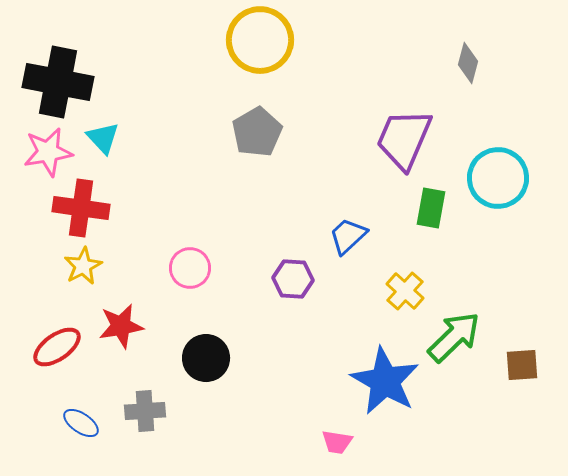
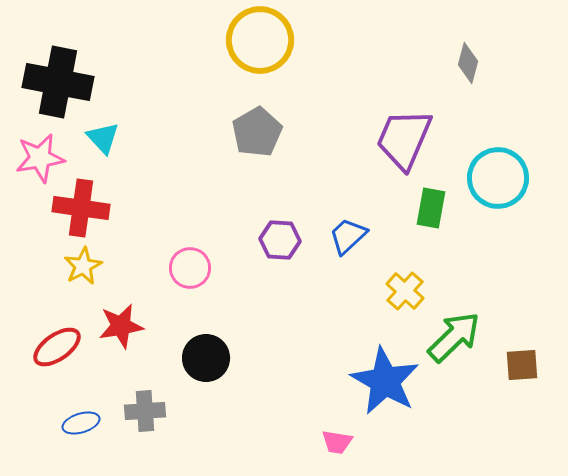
pink star: moved 8 px left, 6 px down
purple hexagon: moved 13 px left, 39 px up
blue ellipse: rotated 51 degrees counterclockwise
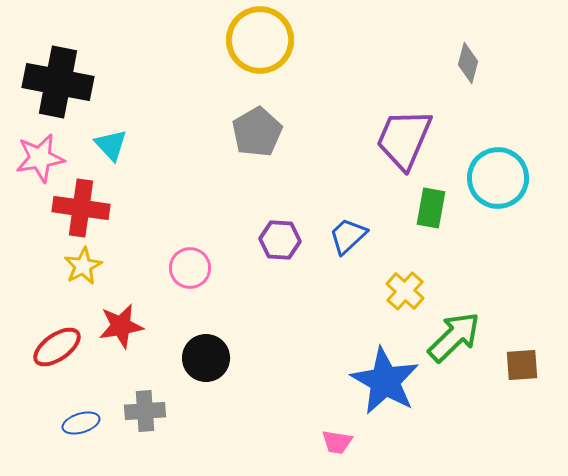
cyan triangle: moved 8 px right, 7 px down
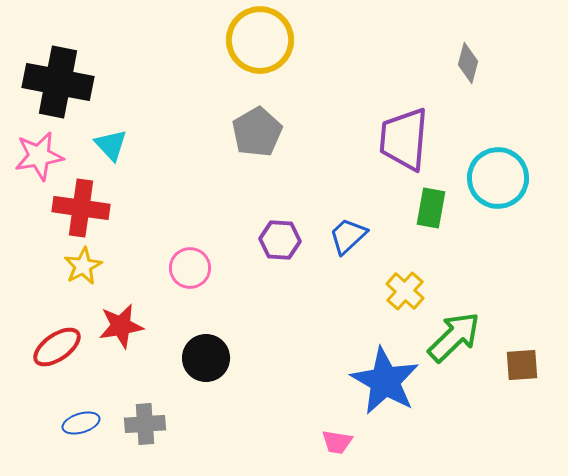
purple trapezoid: rotated 18 degrees counterclockwise
pink star: moved 1 px left, 2 px up
gray cross: moved 13 px down
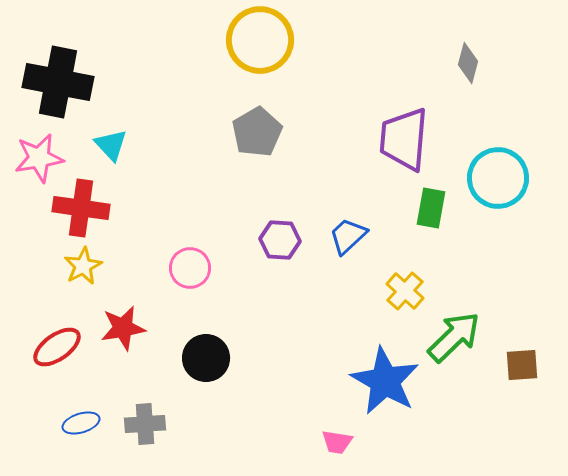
pink star: moved 2 px down
red star: moved 2 px right, 2 px down
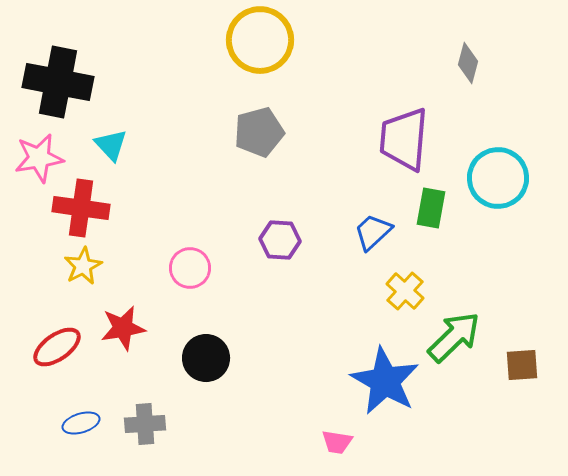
gray pentagon: moved 2 px right; rotated 15 degrees clockwise
blue trapezoid: moved 25 px right, 4 px up
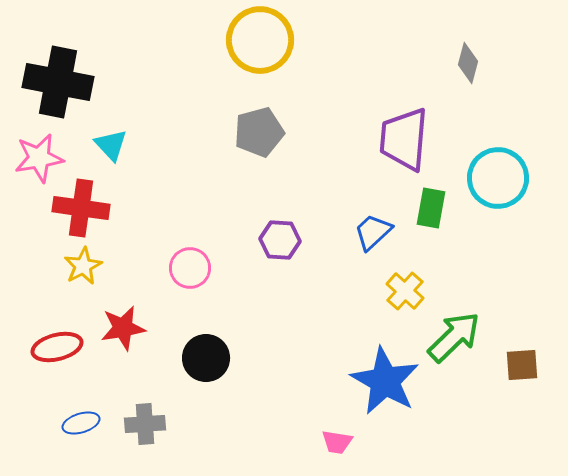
red ellipse: rotated 21 degrees clockwise
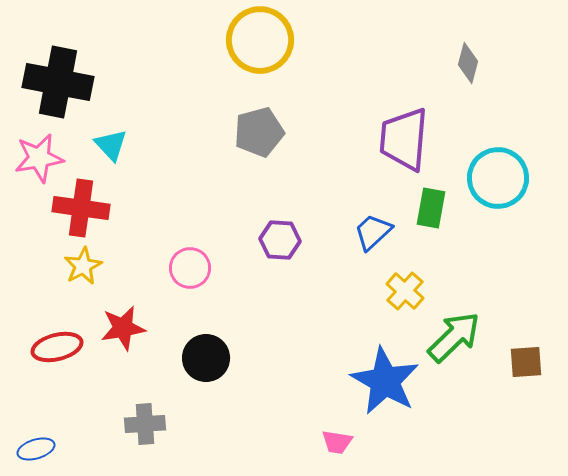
brown square: moved 4 px right, 3 px up
blue ellipse: moved 45 px left, 26 px down
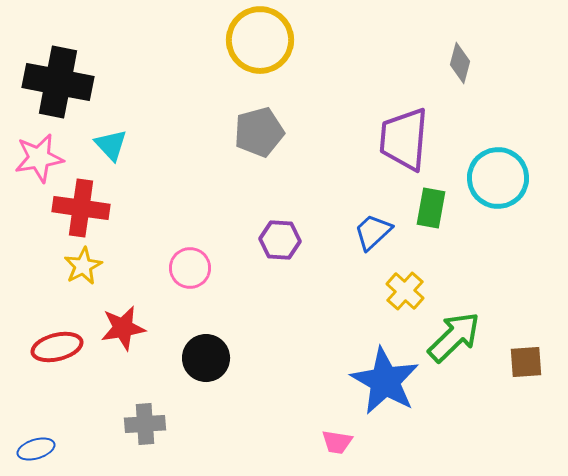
gray diamond: moved 8 px left
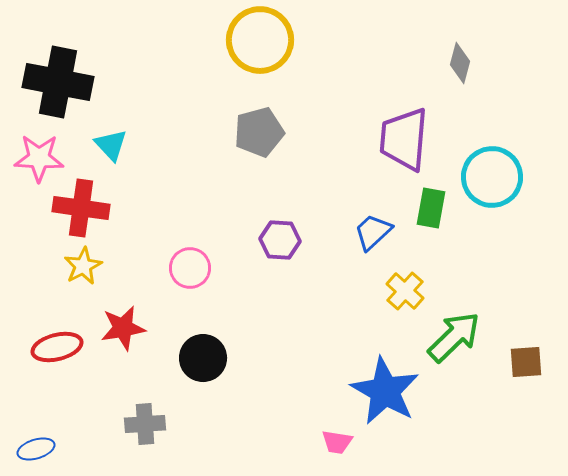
pink star: rotated 12 degrees clockwise
cyan circle: moved 6 px left, 1 px up
black circle: moved 3 px left
blue star: moved 10 px down
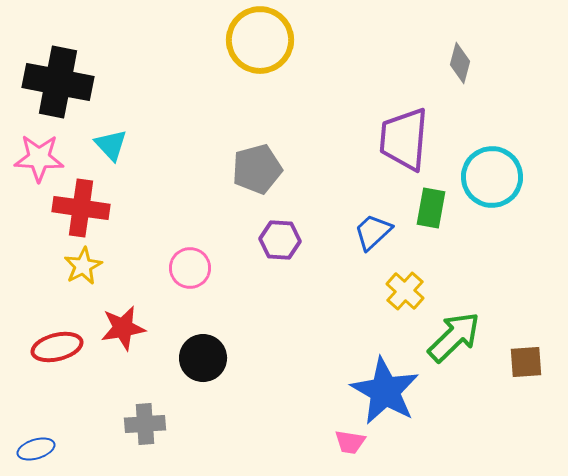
gray pentagon: moved 2 px left, 37 px down
pink trapezoid: moved 13 px right
